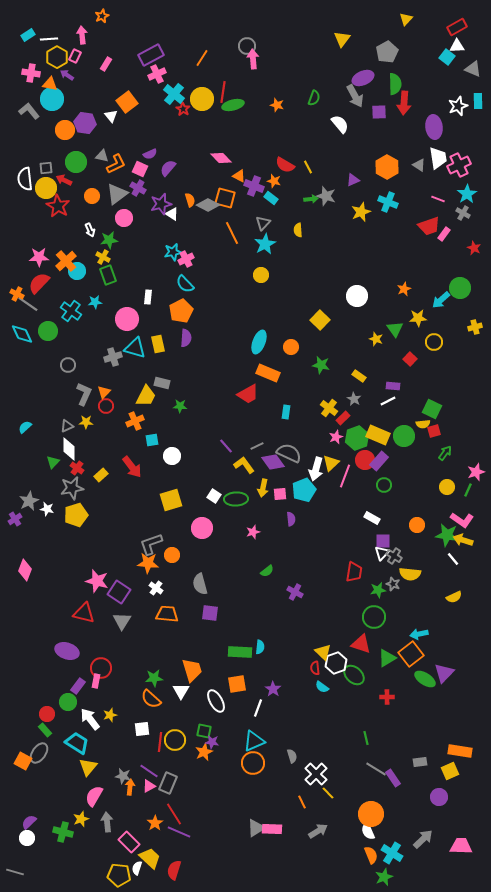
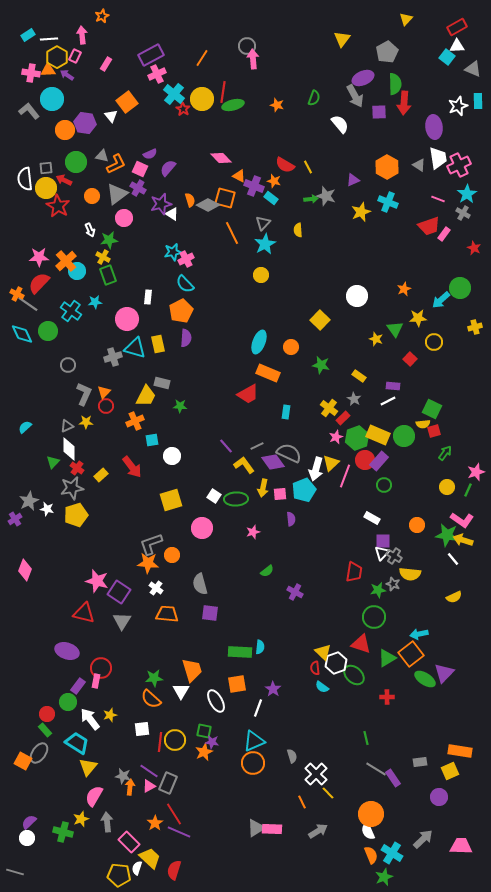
orange triangle at (50, 84): moved 2 px left, 14 px up; rotated 14 degrees counterclockwise
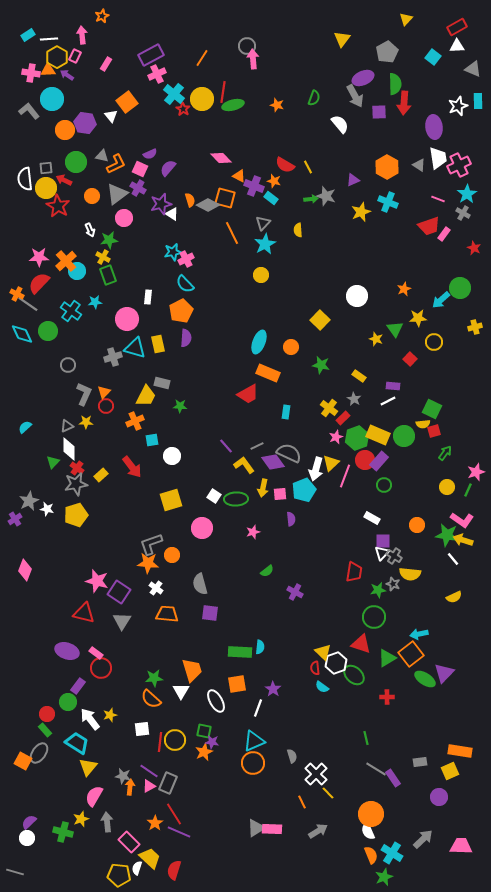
cyan square at (447, 57): moved 14 px left
gray star at (72, 488): moved 4 px right, 4 px up
pink rectangle at (96, 681): moved 28 px up; rotated 64 degrees counterclockwise
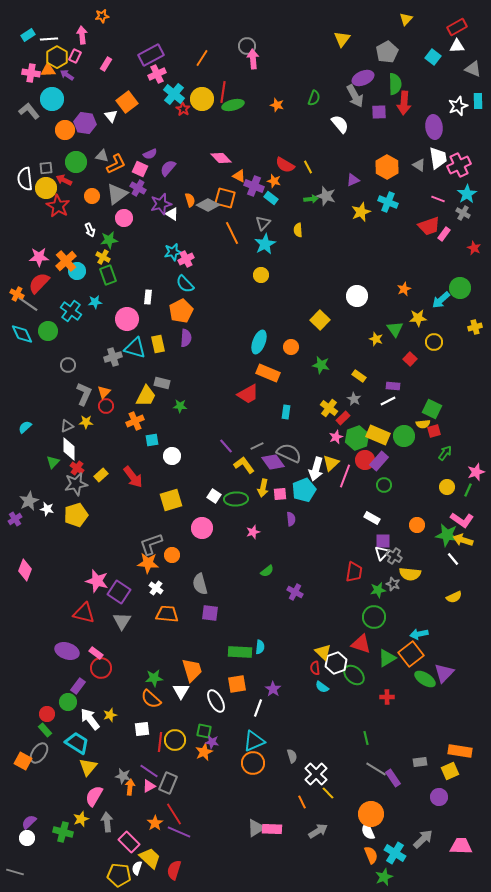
orange star at (102, 16): rotated 16 degrees clockwise
red arrow at (132, 467): moved 1 px right, 10 px down
cyan cross at (392, 853): moved 3 px right
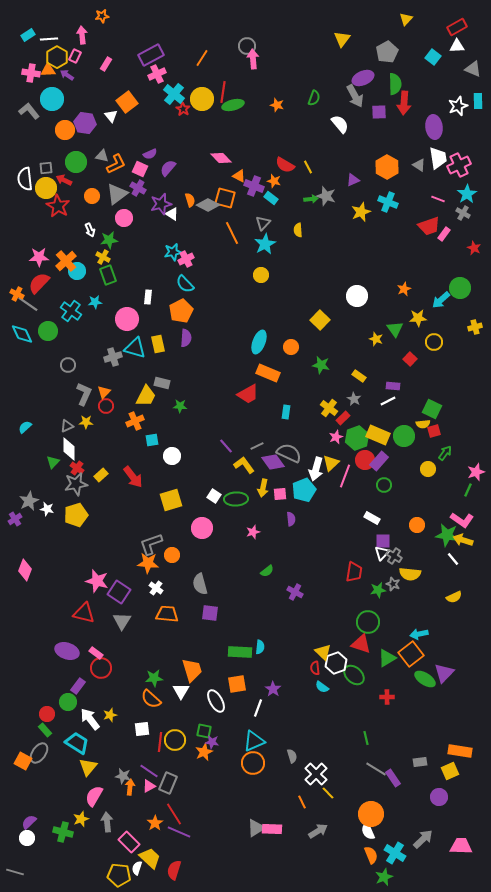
yellow circle at (447, 487): moved 19 px left, 18 px up
green circle at (374, 617): moved 6 px left, 5 px down
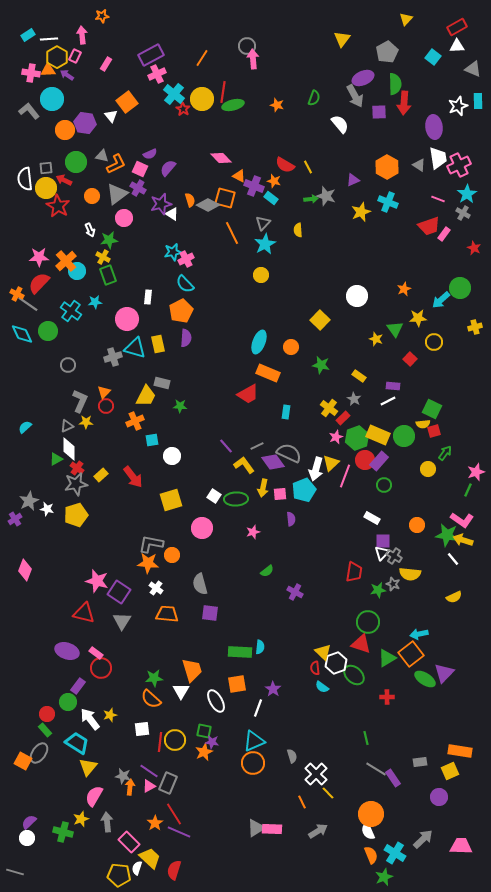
gray L-shape at (84, 394): moved 4 px left, 7 px down
green triangle at (53, 462): moved 3 px right, 3 px up; rotated 16 degrees clockwise
gray L-shape at (151, 544): rotated 30 degrees clockwise
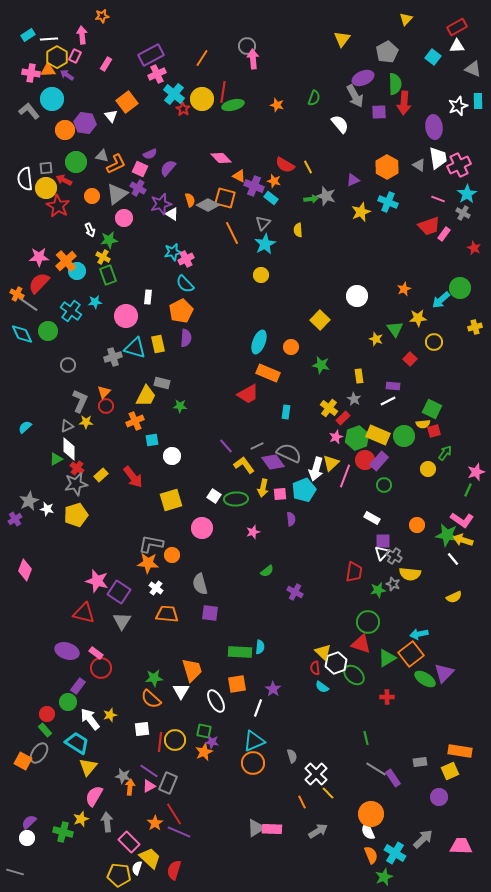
pink circle at (127, 319): moved 1 px left, 3 px up
yellow rectangle at (359, 376): rotated 48 degrees clockwise
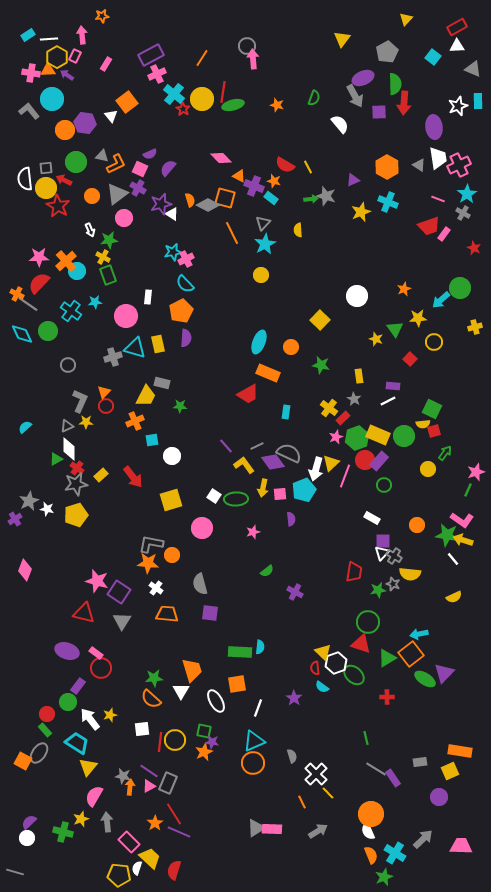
purple star at (273, 689): moved 21 px right, 9 px down
